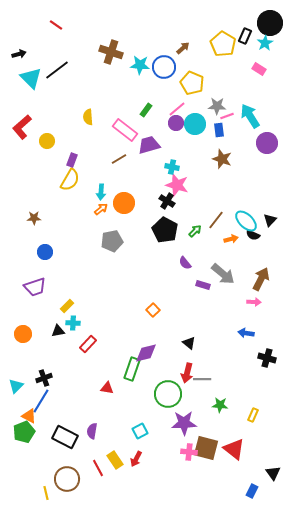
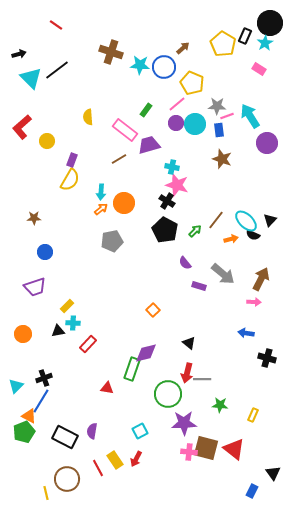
pink line at (177, 109): moved 5 px up
purple rectangle at (203, 285): moved 4 px left, 1 px down
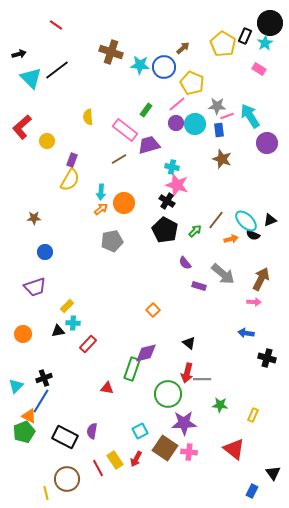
black triangle at (270, 220): rotated 24 degrees clockwise
brown square at (206, 448): moved 41 px left; rotated 20 degrees clockwise
